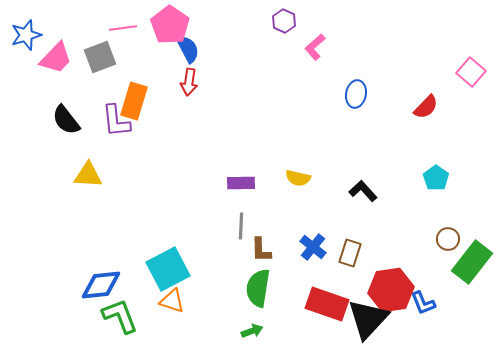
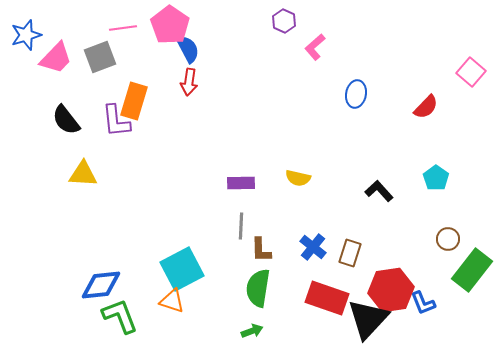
yellow triangle: moved 5 px left, 1 px up
black L-shape: moved 16 px right
green rectangle: moved 8 px down
cyan square: moved 14 px right
red rectangle: moved 6 px up
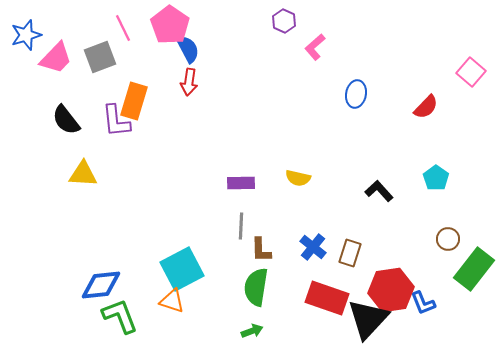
pink line: rotated 72 degrees clockwise
green rectangle: moved 2 px right, 1 px up
green semicircle: moved 2 px left, 1 px up
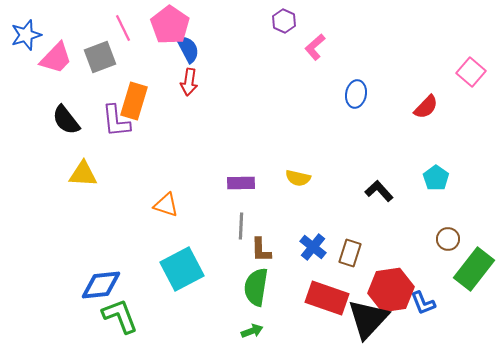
orange triangle: moved 6 px left, 96 px up
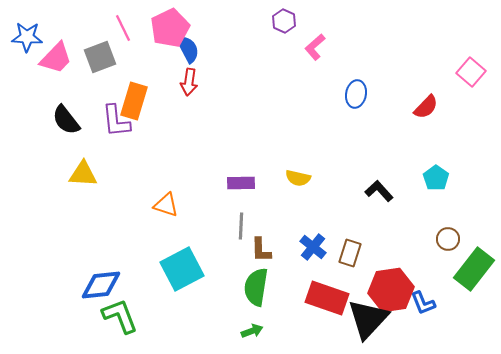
pink pentagon: moved 3 px down; rotated 12 degrees clockwise
blue star: moved 1 px right, 2 px down; rotated 20 degrees clockwise
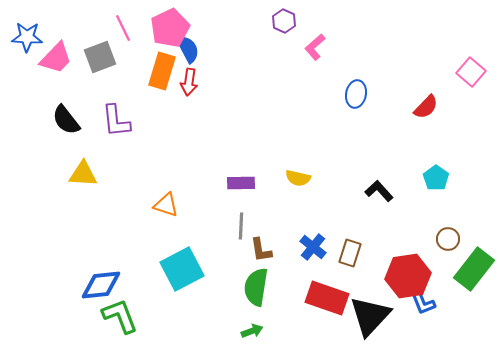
orange rectangle: moved 28 px right, 30 px up
brown L-shape: rotated 8 degrees counterclockwise
red hexagon: moved 17 px right, 14 px up
black triangle: moved 2 px right, 3 px up
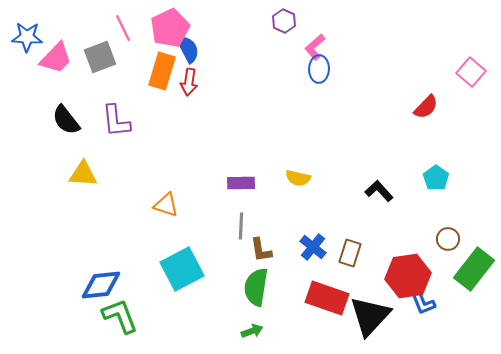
blue ellipse: moved 37 px left, 25 px up; rotated 8 degrees counterclockwise
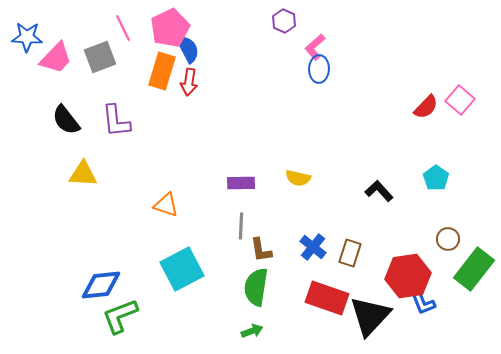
pink square: moved 11 px left, 28 px down
green L-shape: rotated 90 degrees counterclockwise
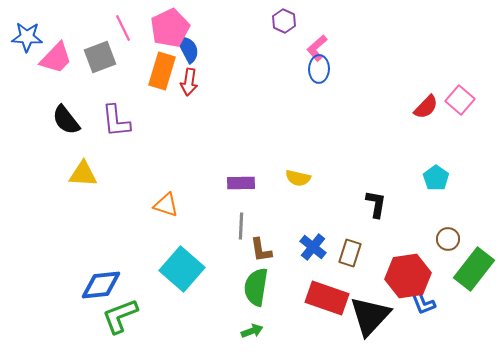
pink L-shape: moved 2 px right, 1 px down
black L-shape: moved 3 px left, 13 px down; rotated 52 degrees clockwise
cyan square: rotated 21 degrees counterclockwise
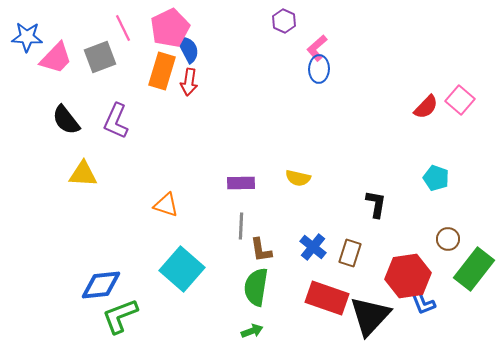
purple L-shape: rotated 30 degrees clockwise
cyan pentagon: rotated 15 degrees counterclockwise
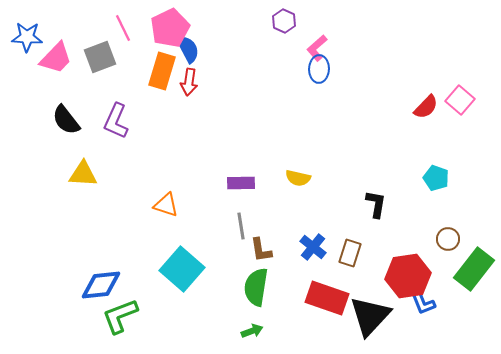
gray line: rotated 12 degrees counterclockwise
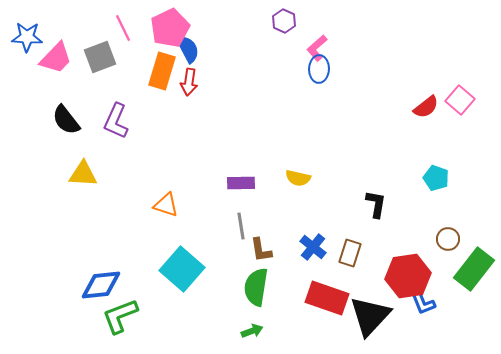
red semicircle: rotated 8 degrees clockwise
